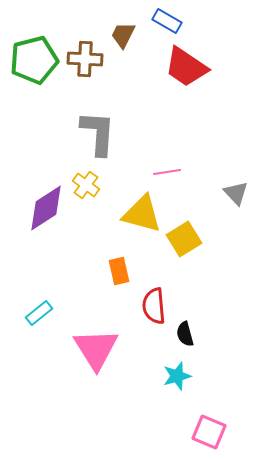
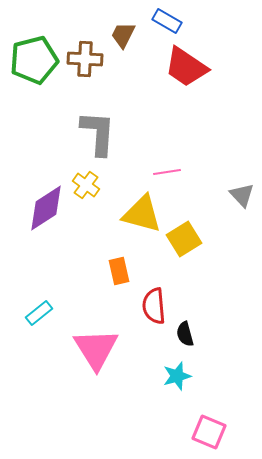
gray triangle: moved 6 px right, 2 px down
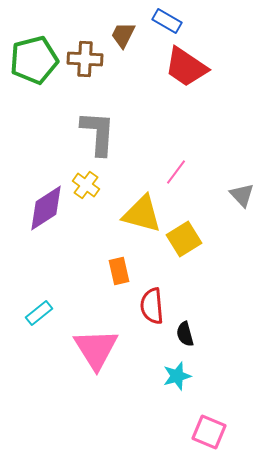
pink line: moved 9 px right; rotated 44 degrees counterclockwise
red semicircle: moved 2 px left
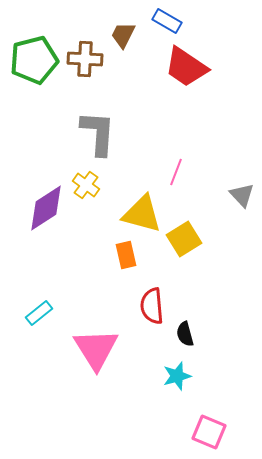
pink line: rotated 16 degrees counterclockwise
orange rectangle: moved 7 px right, 16 px up
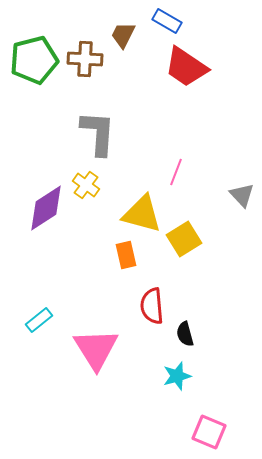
cyan rectangle: moved 7 px down
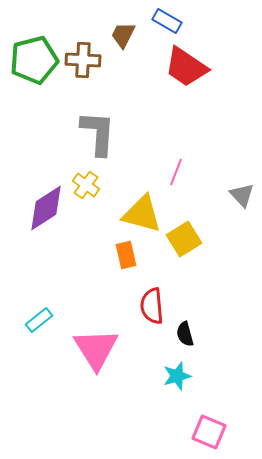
brown cross: moved 2 px left, 1 px down
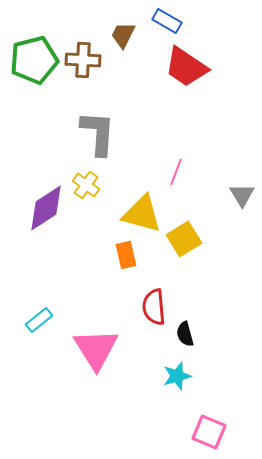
gray triangle: rotated 12 degrees clockwise
red semicircle: moved 2 px right, 1 px down
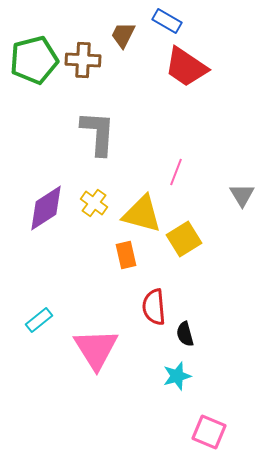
yellow cross: moved 8 px right, 18 px down
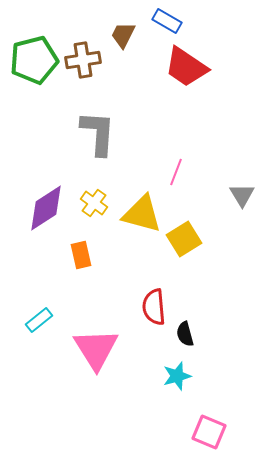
brown cross: rotated 12 degrees counterclockwise
orange rectangle: moved 45 px left
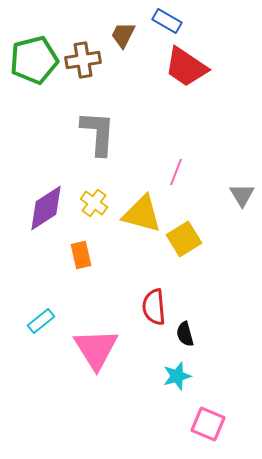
cyan rectangle: moved 2 px right, 1 px down
pink square: moved 1 px left, 8 px up
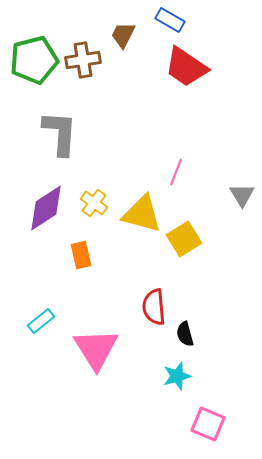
blue rectangle: moved 3 px right, 1 px up
gray L-shape: moved 38 px left
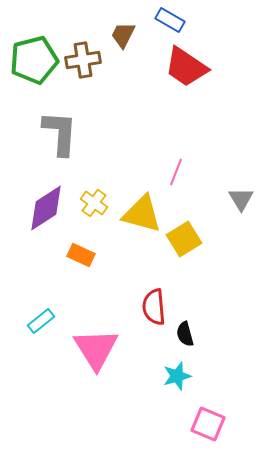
gray triangle: moved 1 px left, 4 px down
orange rectangle: rotated 52 degrees counterclockwise
